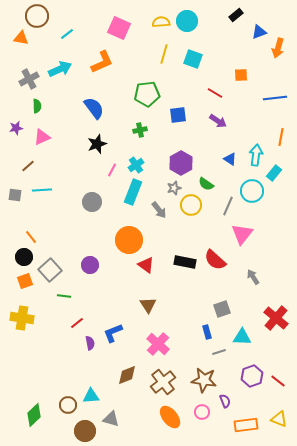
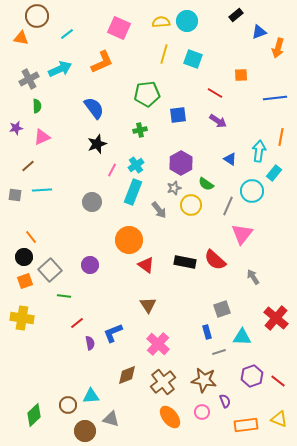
cyan arrow at (256, 155): moved 3 px right, 4 px up
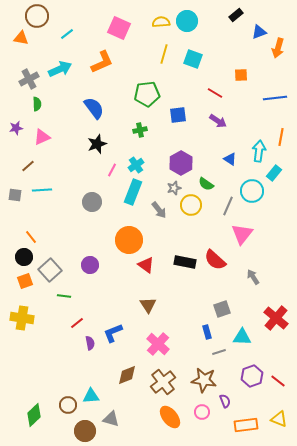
green semicircle at (37, 106): moved 2 px up
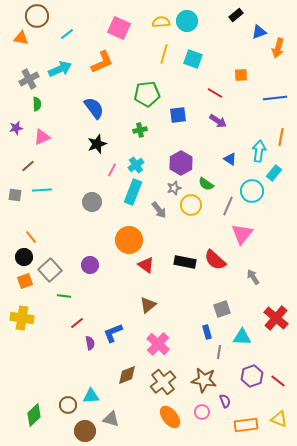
brown triangle at (148, 305): rotated 24 degrees clockwise
gray line at (219, 352): rotated 64 degrees counterclockwise
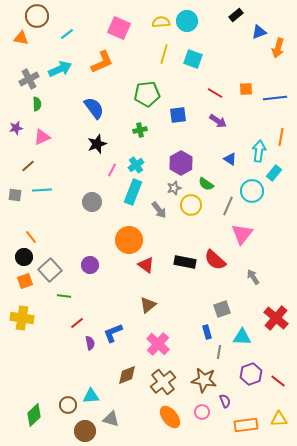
orange square at (241, 75): moved 5 px right, 14 px down
purple hexagon at (252, 376): moved 1 px left, 2 px up
yellow triangle at (279, 419): rotated 24 degrees counterclockwise
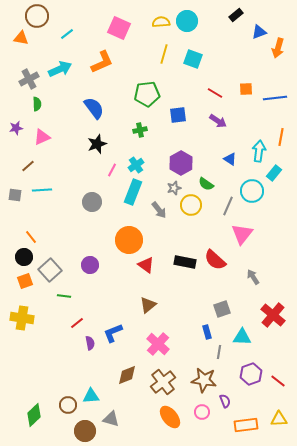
red cross at (276, 318): moved 3 px left, 3 px up
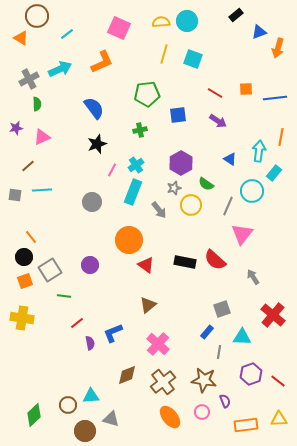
orange triangle at (21, 38): rotated 21 degrees clockwise
gray square at (50, 270): rotated 10 degrees clockwise
blue rectangle at (207, 332): rotated 56 degrees clockwise
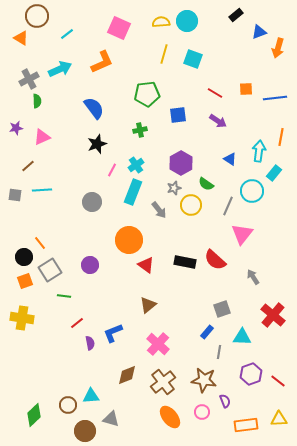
green semicircle at (37, 104): moved 3 px up
orange line at (31, 237): moved 9 px right, 6 px down
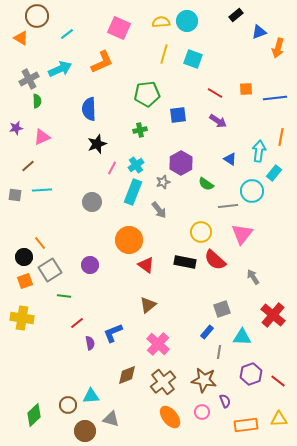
blue semicircle at (94, 108): moved 5 px left, 1 px down; rotated 145 degrees counterclockwise
pink line at (112, 170): moved 2 px up
gray star at (174, 188): moved 11 px left, 6 px up
yellow circle at (191, 205): moved 10 px right, 27 px down
gray line at (228, 206): rotated 60 degrees clockwise
